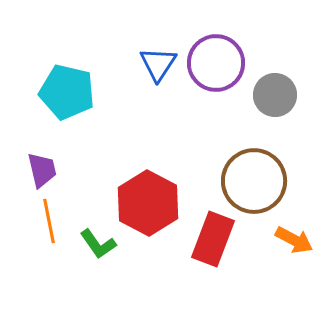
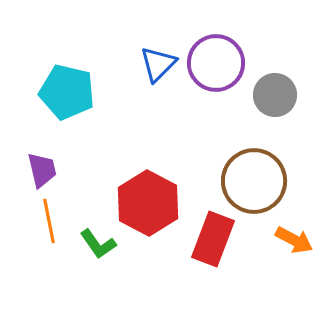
blue triangle: rotated 12 degrees clockwise
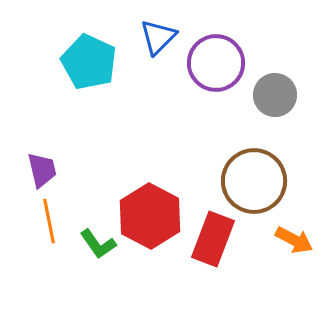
blue triangle: moved 27 px up
cyan pentagon: moved 22 px right, 30 px up; rotated 12 degrees clockwise
red hexagon: moved 2 px right, 13 px down
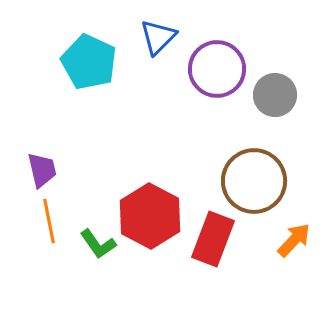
purple circle: moved 1 px right, 6 px down
orange arrow: rotated 75 degrees counterclockwise
